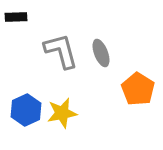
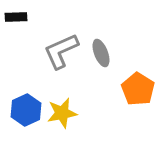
gray L-shape: rotated 99 degrees counterclockwise
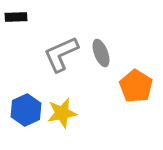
gray L-shape: moved 3 px down
orange pentagon: moved 2 px left, 3 px up
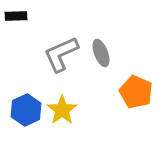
black rectangle: moved 1 px up
orange pentagon: moved 6 px down; rotated 8 degrees counterclockwise
yellow star: moved 3 px up; rotated 24 degrees counterclockwise
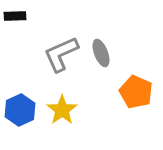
black rectangle: moved 1 px left
blue hexagon: moved 6 px left
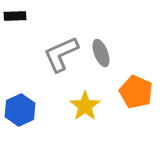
yellow star: moved 23 px right, 4 px up
